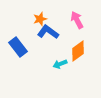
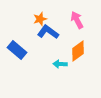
blue rectangle: moved 1 px left, 3 px down; rotated 12 degrees counterclockwise
cyan arrow: rotated 24 degrees clockwise
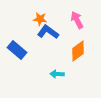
orange star: rotated 24 degrees clockwise
cyan arrow: moved 3 px left, 10 px down
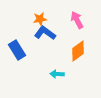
orange star: rotated 16 degrees counterclockwise
blue L-shape: moved 3 px left, 1 px down
blue rectangle: rotated 18 degrees clockwise
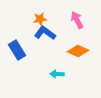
orange diamond: rotated 60 degrees clockwise
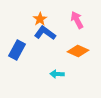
orange star: rotated 24 degrees counterclockwise
blue rectangle: rotated 60 degrees clockwise
